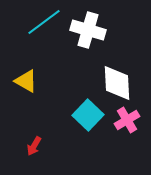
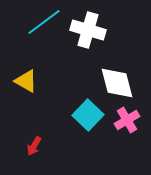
white diamond: rotated 12 degrees counterclockwise
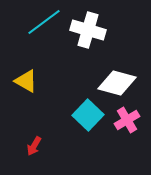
white diamond: rotated 60 degrees counterclockwise
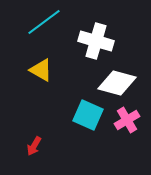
white cross: moved 8 px right, 11 px down
yellow triangle: moved 15 px right, 11 px up
cyan square: rotated 20 degrees counterclockwise
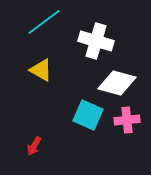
pink cross: rotated 25 degrees clockwise
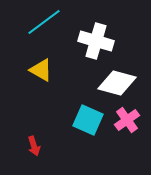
cyan square: moved 5 px down
pink cross: rotated 30 degrees counterclockwise
red arrow: rotated 48 degrees counterclockwise
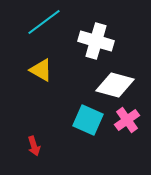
white diamond: moved 2 px left, 2 px down
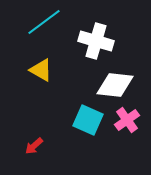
white diamond: rotated 9 degrees counterclockwise
red arrow: rotated 66 degrees clockwise
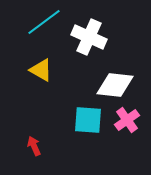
white cross: moved 7 px left, 4 px up; rotated 8 degrees clockwise
cyan square: rotated 20 degrees counterclockwise
red arrow: rotated 108 degrees clockwise
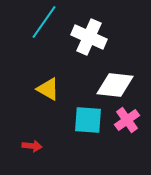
cyan line: rotated 18 degrees counterclockwise
yellow triangle: moved 7 px right, 19 px down
red arrow: moved 2 px left; rotated 120 degrees clockwise
